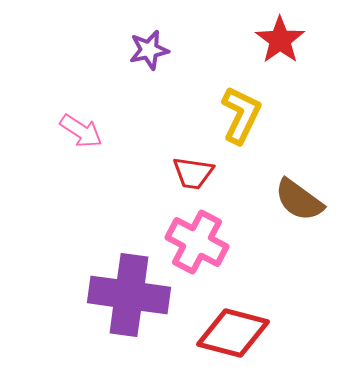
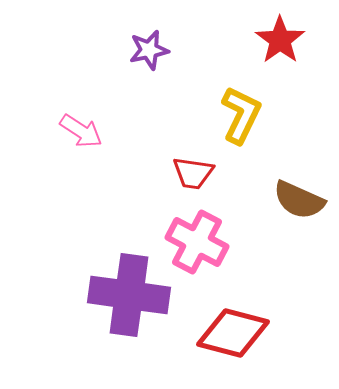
brown semicircle: rotated 12 degrees counterclockwise
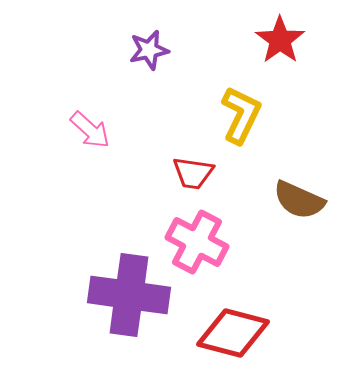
pink arrow: moved 9 px right, 1 px up; rotated 9 degrees clockwise
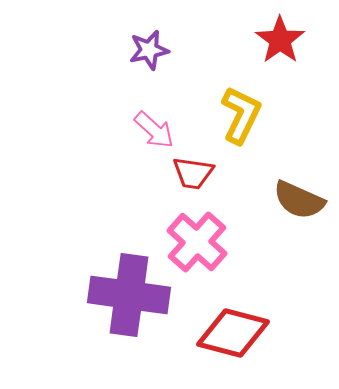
pink arrow: moved 64 px right
pink cross: rotated 14 degrees clockwise
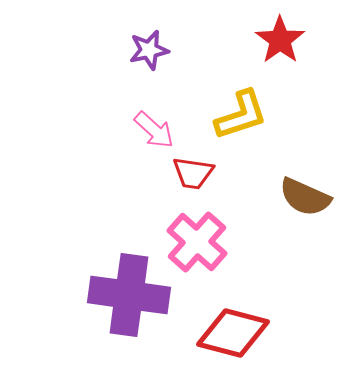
yellow L-shape: rotated 46 degrees clockwise
brown semicircle: moved 6 px right, 3 px up
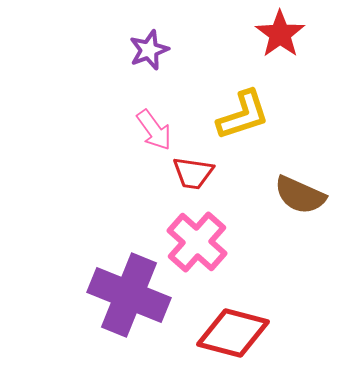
red star: moved 6 px up
purple star: rotated 9 degrees counterclockwise
yellow L-shape: moved 2 px right
pink arrow: rotated 12 degrees clockwise
brown semicircle: moved 5 px left, 2 px up
purple cross: rotated 14 degrees clockwise
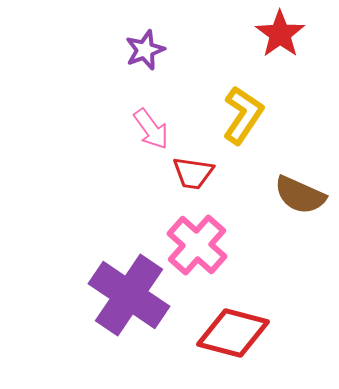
purple star: moved 4 px left
yellow L-shape: rotated 38 degrees counterclockwise
pink arrow: moved 3 px left, 1 px up
pink cross: moved 3 px down
purple cross: rotated 12 degrees clockwise
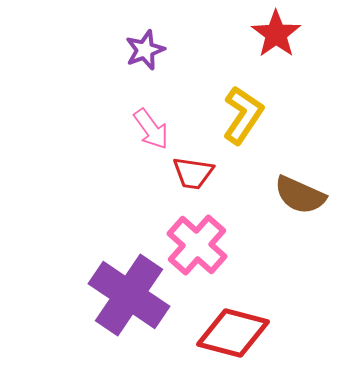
red star: moved 4 px left
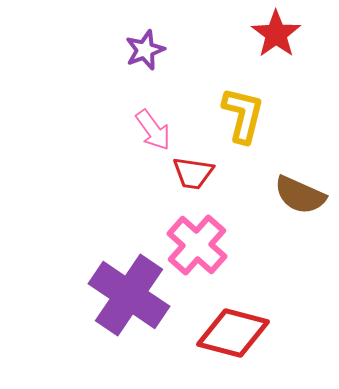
yellow L-shape: rotated 20 degrees counterclockwise
pink arrow: moved 2 px right, 1 px down
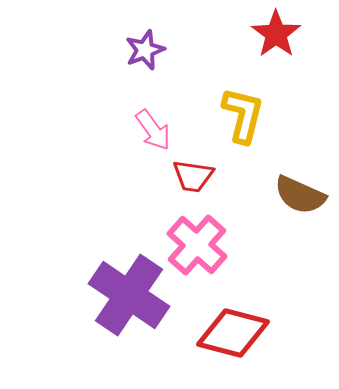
red trapezoid: moved 3 px down
